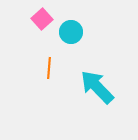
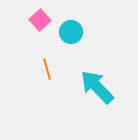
pink square: moved 2 px left, 1 px down
orange line: moved 2 px left, 1 px down; rotated 20 degrees counterclockwise
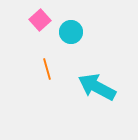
cyan arrow: rotated 18 degrees counterclockwise
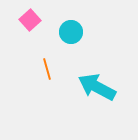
pink square: moved 10 px left
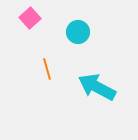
pink square: moved 2 px up
cyan circle: moved 7 px right
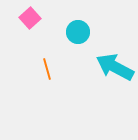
cyan arrow: moved 18 px right, 20 px up
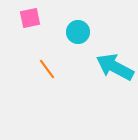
pink square: rotated 30 degrees clockwise
orange line: rotated 20 degrees counterclockwise
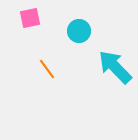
cyan circle: moved 1 px right, 1 px up
cyan arrow: rotated 18 degrees clockwise
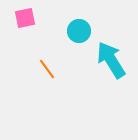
pink square: moved 5 px left
cyan arrow: moved 4 px left, 7 px up; rotated 12 degrees clockwise
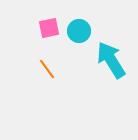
pink square: moved 24 px right, 10 px down
